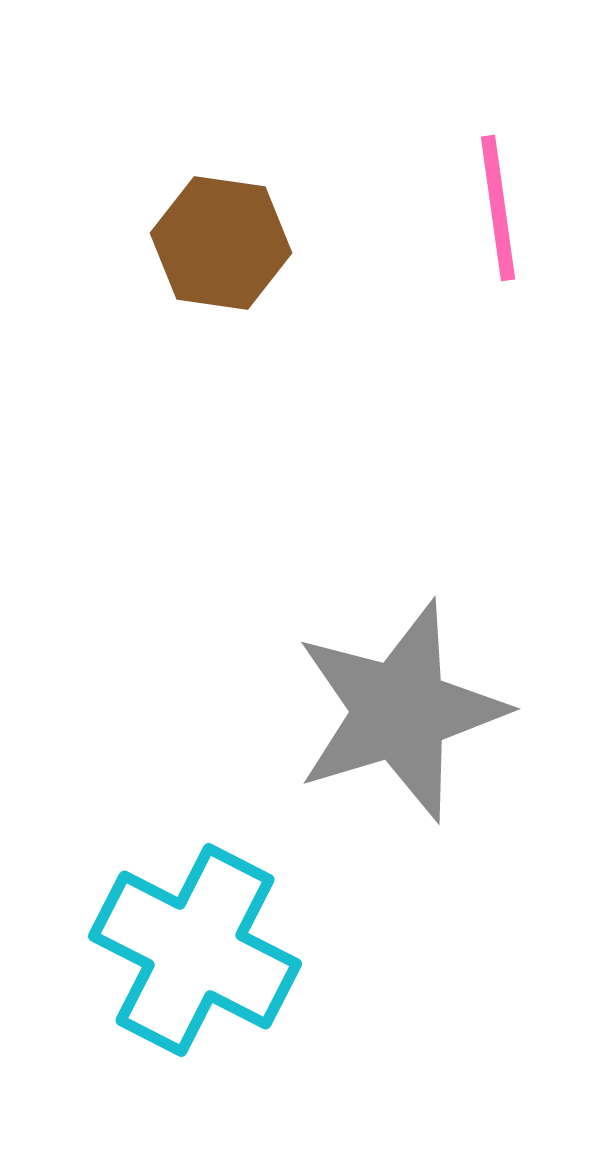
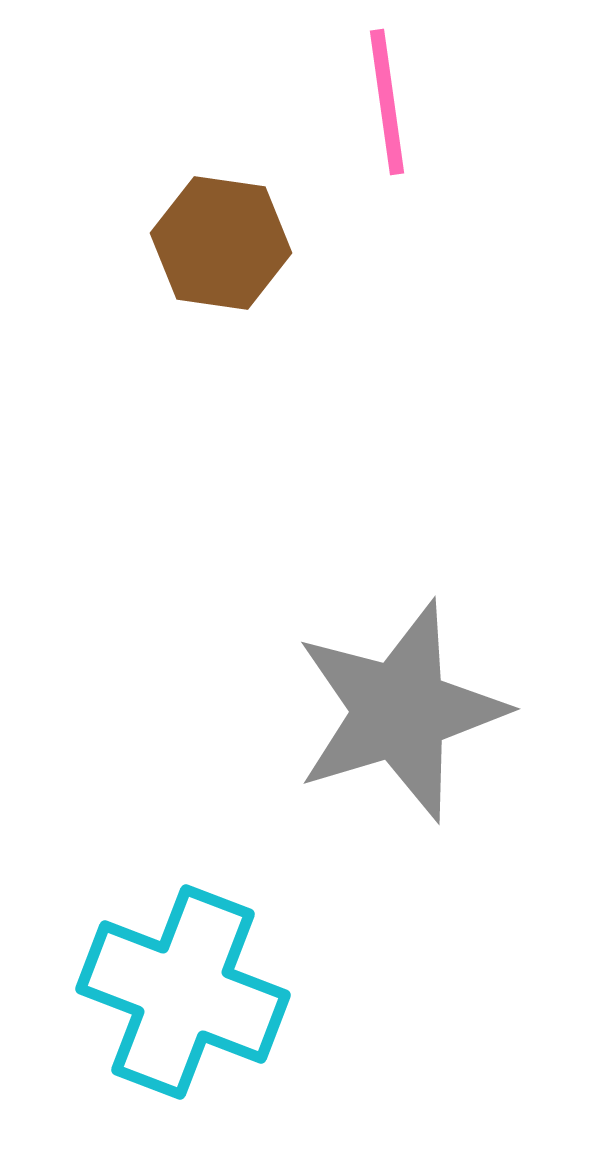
pink line: moved 111 px left, 106 px up
cyan cross: moved 12 px left, 42 px down; rotated 6 degrees counterclockwise
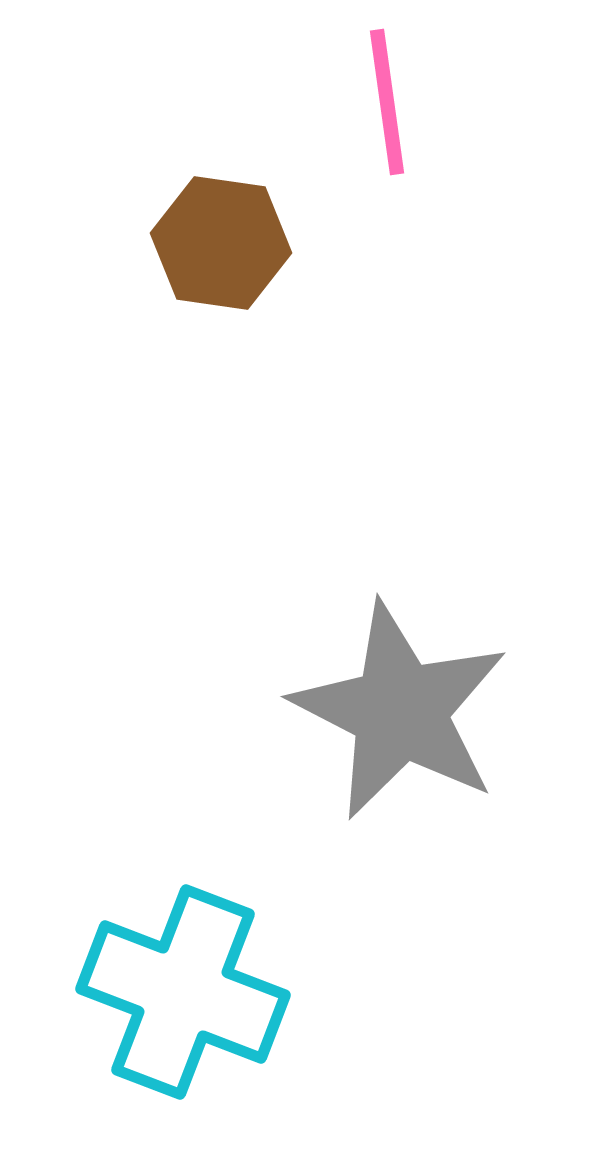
gray star: rotated 28 degrees counterclockwise
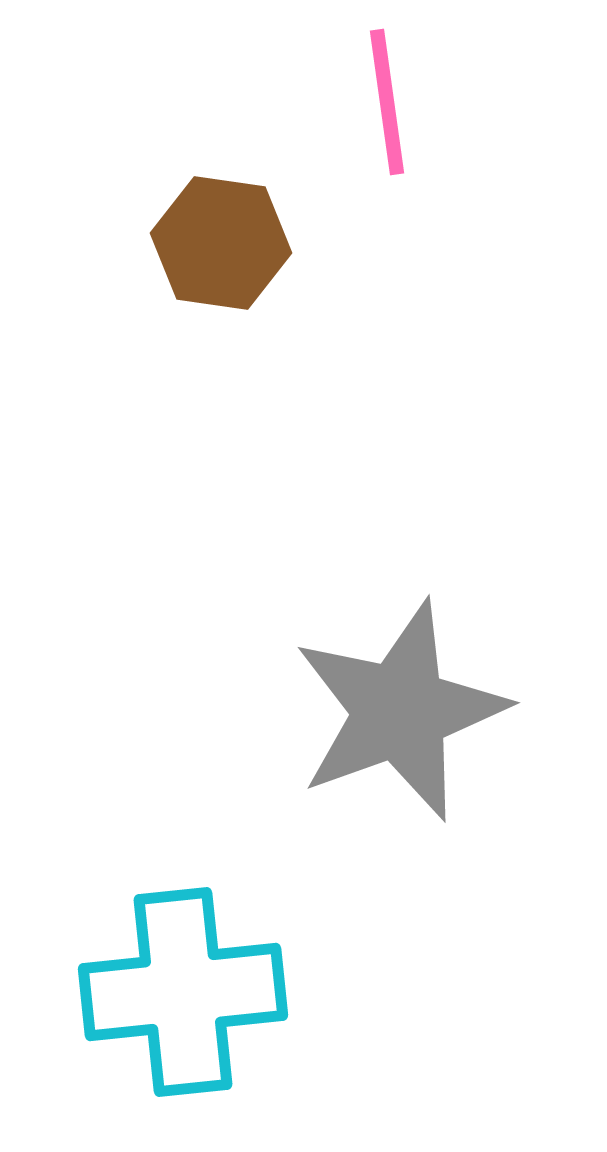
gray star: rotated 25 degrees clockwise
cyan cross: rotated 27 degrees counterclockwise
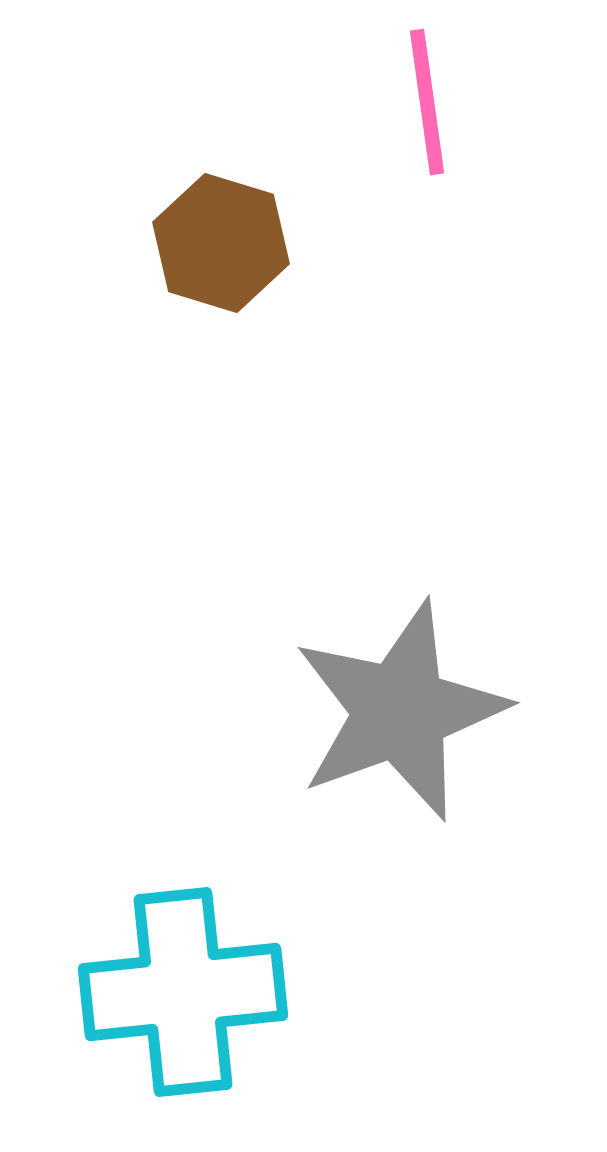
pink line: moved 40 px right
brown hexagon: rotated 9 degrees clockwise
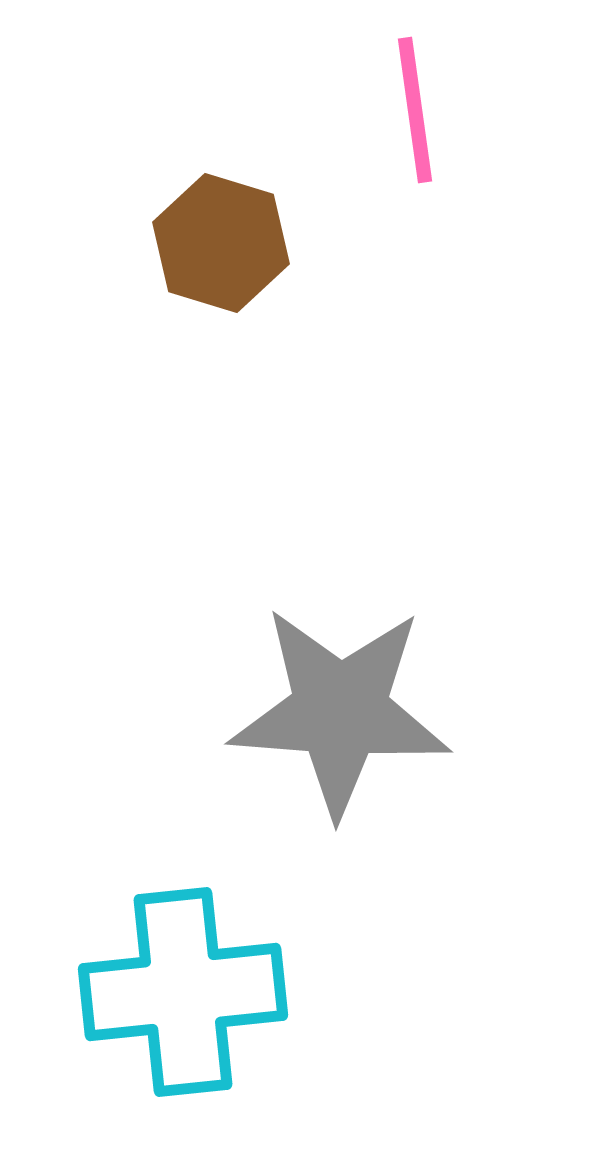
pink line: moved 12 px left, 8 px down
gray star: moved 60 px left; rotated 24 degrees clockwise
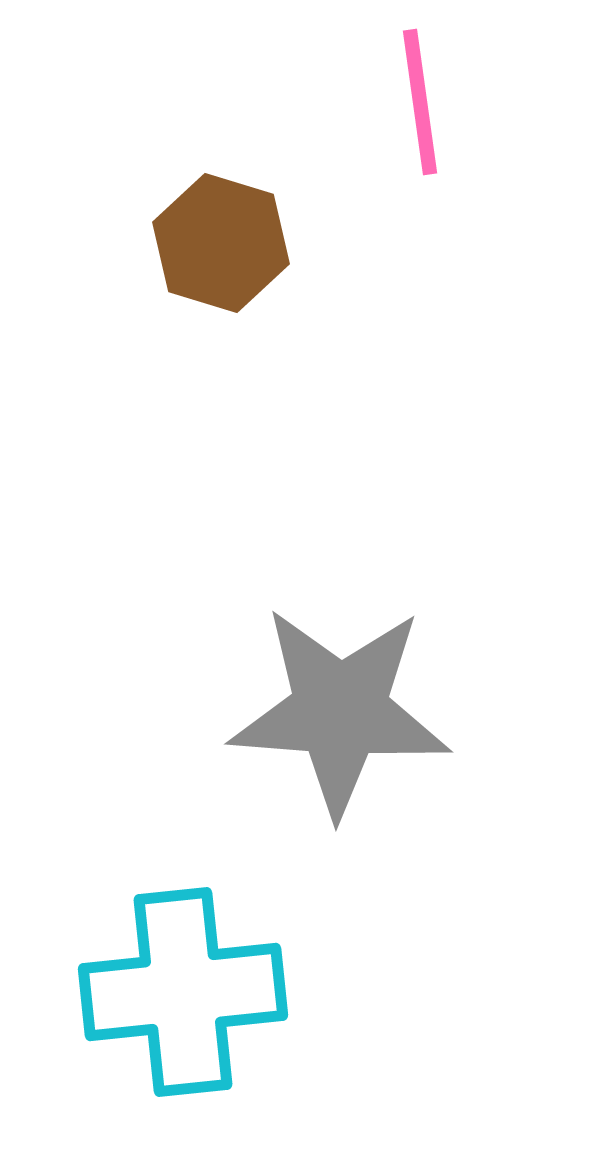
pink line: moved 5 px right, 8 px up
